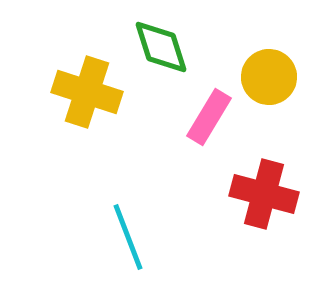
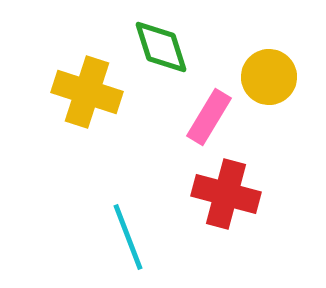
red cross: moved 38 px left
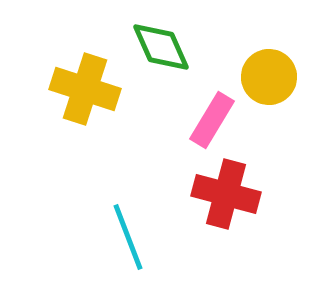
green diamond: rotated 6 degrees counterclockwise
yellow cross: moved 2 px left, 3 px up
pink rectangle: moved 3 px right, 3 px down
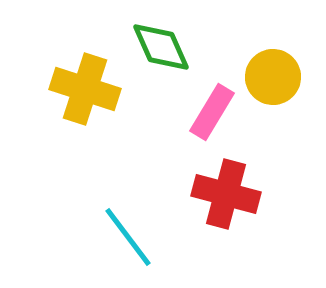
yellow circle: moved 4 px right
pink rectangle: moved 8 px up
cyan line: rotated 16 degrees counterclockwise
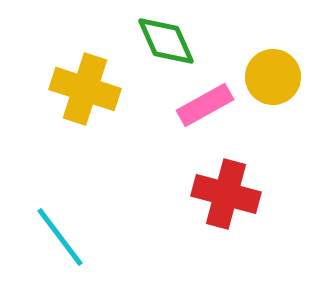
green diamond: moved 5 px right, 6 px up
pink rectangle: moved 7 px left, 7 px up; rotated 30 degrees clockwise
cyan line: moved 68 px left
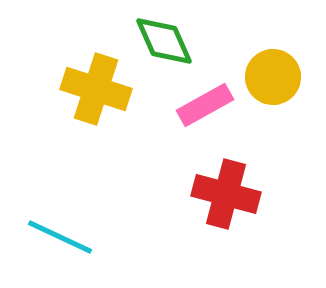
green diamond: moved 2 px left
yellow cross: moved 11 px right
cyan line: rotated 28 degrees counterclockwise
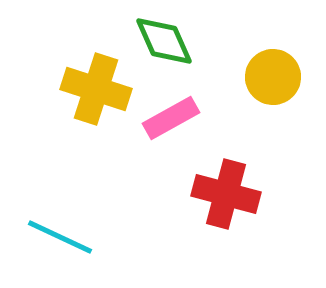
pink rectangle: moved 34 px left, 13 px down
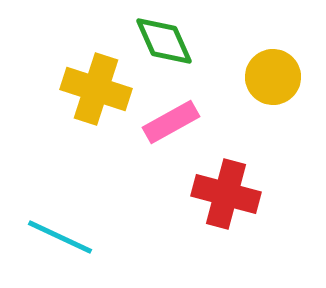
pink rectangle: moved 4 px down
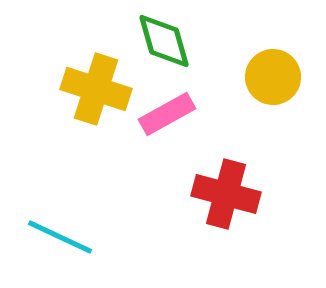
green diamond: rotated 8 degrees clockwise
pink rectangle: moved 4 px left, 8 px up
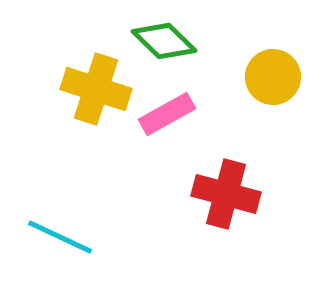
green diamond: rotated 30 degrees counterclockwise
